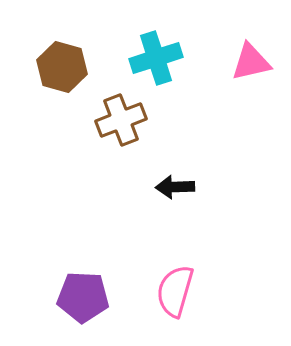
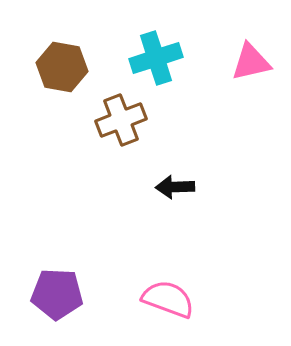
brown hexagon: rotated 6 degrees counterclockwise
pink semicircle: moved 7 px left, 8 px down; rotated 94 degrees clockwise
purple pentagon: moved 26 px left, 3 px up
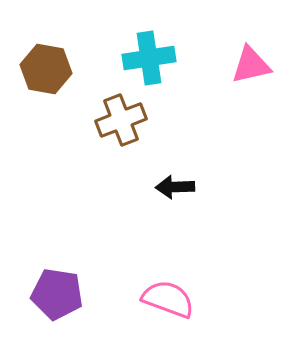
cyan cross: moved 7 px left; rotated 9 degrees clockwise
pink triangle: moved 3 px down
brown hexagon: moved 16 px left, 2 px down
purple pentagon: rotated 6 degrees clockwise
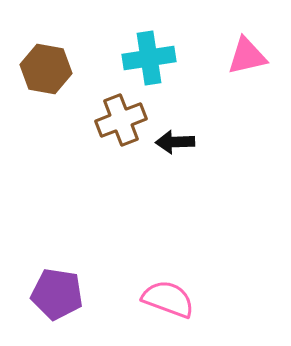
pink triangle: moved 4 px left, 9 px up
black arrow: moved 45 px up
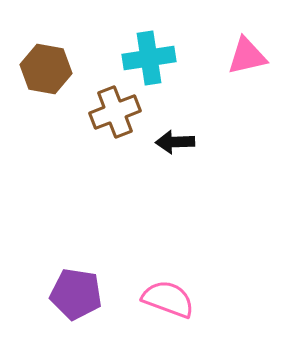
brown cross: moved 6 px left, 8 px up
purple pentagon: moved 19 px right
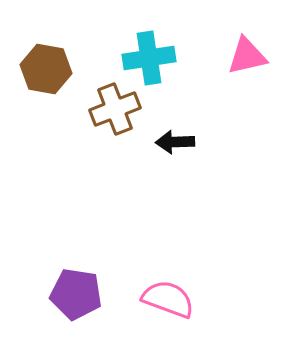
brown cross: moved 3 px up
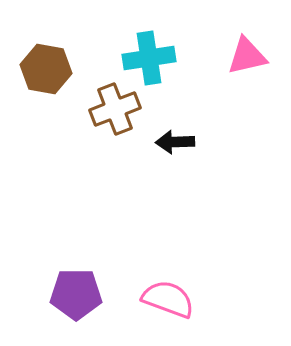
purple pentagon: rotated 9 degrees counterclockwise
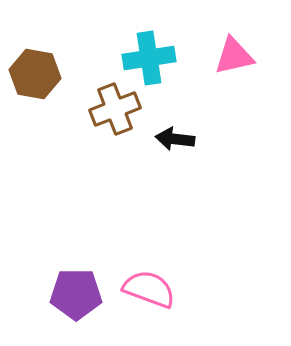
pink triangle: moved 13 px left
brown hexagon: moved 11 px left, 5 px down
black arrow: moved 3 px up; rotated 9 degrees clockwise
pink semicircle: moved 19 px left, 10 px up
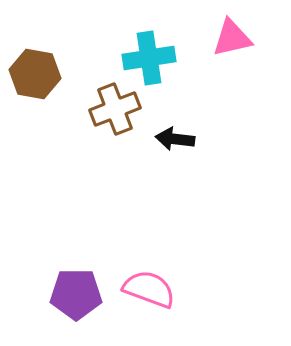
pink triangle: moved 2 px left, 18 px up
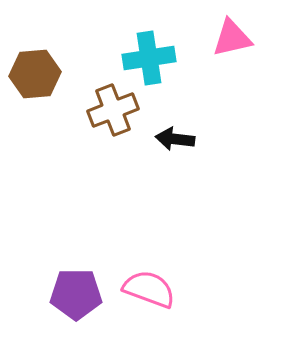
brown hexagon: rotated 15 degrees counterclockwise
brown cross: moved 2 px left, 1 px down
